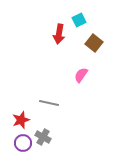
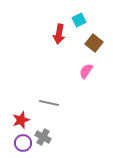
pink semicircle: moved 5 px right, 4 px up
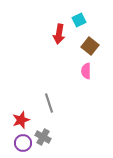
brown square: moved 4 px left, 3 px down
pink semicircle: rotated 35 degrees counterclockwise
gray line: rotated 60 degrees clockwise
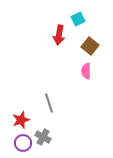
cyan square: moved 1 px left, 1 px up
red arrow: moved 1 px down
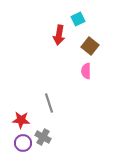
red star: rotated 24 degrees clockwise
